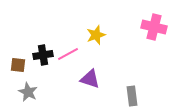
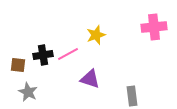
pink cross: rotated 20 degrees counterclockwise
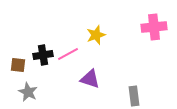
gray rectangle: moved 2 px right
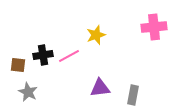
pink line: moved 1 px right, 2 px down
purple triangle: moved 10 px right, 9 px down; rotated 25 degrees counterclockwise
gray rectangle: moved 1 px left, 1 px up; rotated 18 degrees clockwise
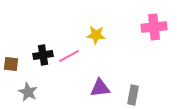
yellow star: rotated 24 degrees clockwise
brown square: moved 7 px left, 1 px up
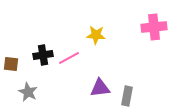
pink line: moved 2 px down
gray rectangle: moved 6 px left, 1 px down
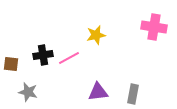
pink cross: rotated 15 degrees clockwise
yellow star: rotated 18 degrees counterclockwise
purple triangle: moved 2 px left, 4 px down
gray star: rotated 12 degrees counterclockwise
gray rectangle: moved 6 px right, 2 px up
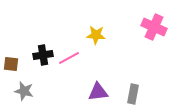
pink cross: rotated 15 degrees clockwise
yellow star: rotated 18 degrees clockwise
gray star: moved 4 px left, 1 px up
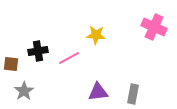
black cross: moved 5 px left, 4 px up
gray star: rotated 24 degrees clockwise
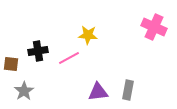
yellow star: moved 8 px left
gray rectangle: moved 5 px left, 4 px up
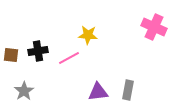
brown square: moved 9 px up
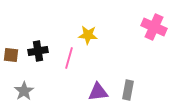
pink line: rotated 45 degrees counterclockwise
